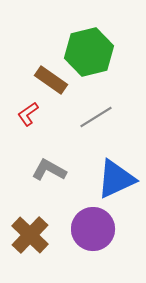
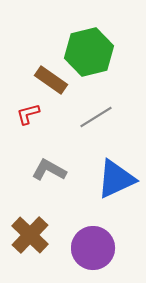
red L-shape: rotated 20 degrees clockwise
purple circle: moved 19 px down
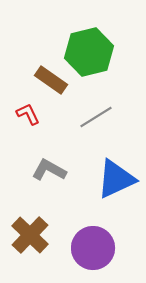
red L-shape: rotated 80 degrees clockwise
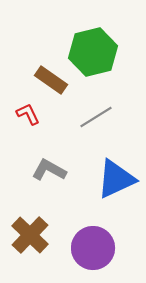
green hexagon: moved 4 px right
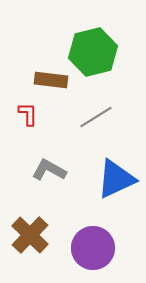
brown rectangle: rotated 28 degrees counterclockwise
red L-shape: rotated 25 degrees clockwise
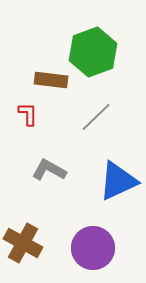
green hexagon: rotated 6 degrees counterclockwise
gray line: rotated 12 degrees counterclockwise
blue triangle: moved 2 px right, 2 px down
brown cross: moved 7 px left, 8 px down; rotated 15 degrees counterclockwise
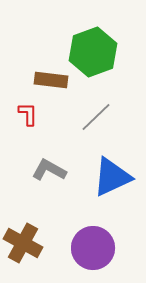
blue triangle: moved 6 px left, 4 px up
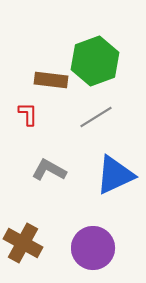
green hexagon: moved 2 px right, 9 px down
gray line: rotated 12 degrees clockwise
blue triangle: moved 3 px right, 2 px up
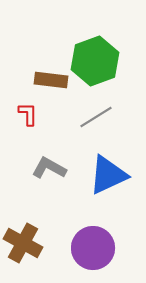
gray L-shape: moved 2 px up
blue triangle: moved 7 px left
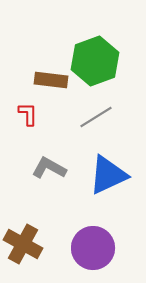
brown cross: moved 1 px down
